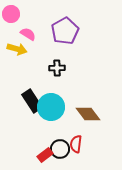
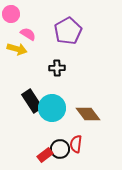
purple pentagon: moved 3 px right
cyan circle: moved 1 px right, 1 px down
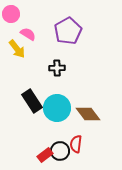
yellow arrow: rotated 36 degrees clockwise
cyan circle: moved 5 px right
black circle: moved 2 px down
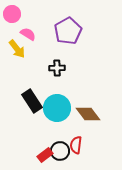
pink circle: moved 1 px right
red semicircle: moved 1 px down
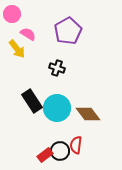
black cross: rotated 21 degrees clockwise
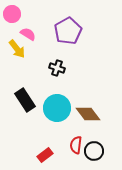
black rectangle: moved 7 px left, 1 px up
black circle: moved 34 px right
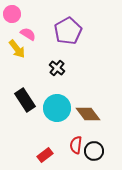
black cross: rotated 21 degrees clockwise
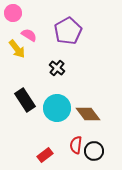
pink circle: moved 1 px right, 1 px up
pink semicircle: moved 1 px right, 1 px down
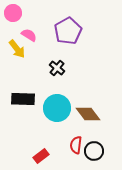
black rectangle: moved 2 px left, 1 px up; rotated 55 degrees counterclockwise
red rectangle: moved 4 px left, 1 px down
